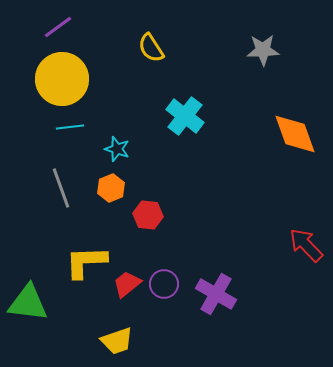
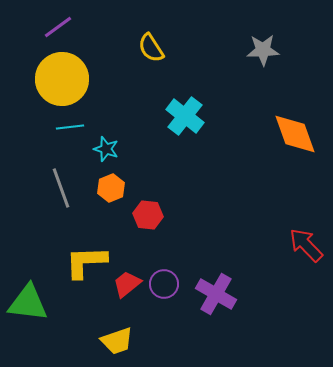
cyan star: moved 11 px left
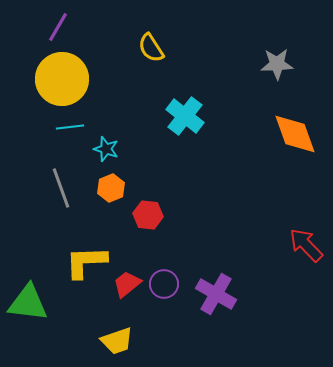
purple line: rotated 24 degrees counterclockwise
gray star: moved 14 px right, 14 px down
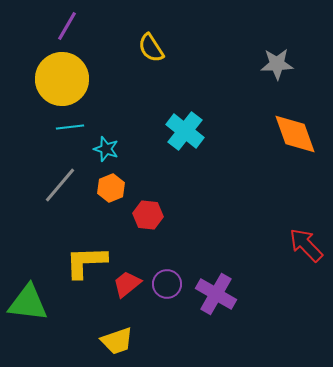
purple line: moved 9 px right, 1 px up
cyan cross: moved 15 px down
gray line: moved 1 px left, 3 px up; rotated 60 degrees clockwise
purple circle: moved 3 px right
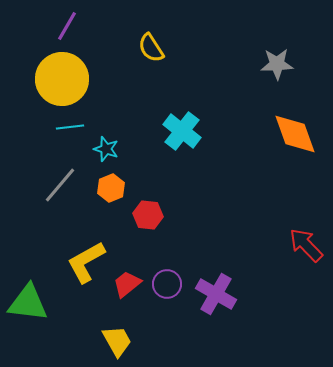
cyan cross: moved 3 px left
yellow L-shape: rotated 27 degrees counterclockwise
yellow trapezoid: rotated 100 degrees counterclockwise
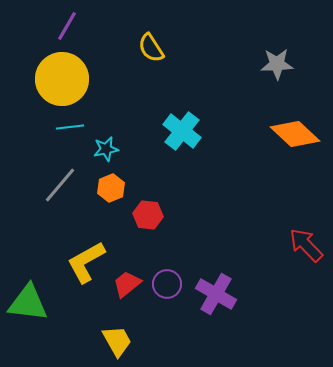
orange diamond: rotated 27 degrees counterclockwise
cyan star: rotated 30 degrees counterclockwise
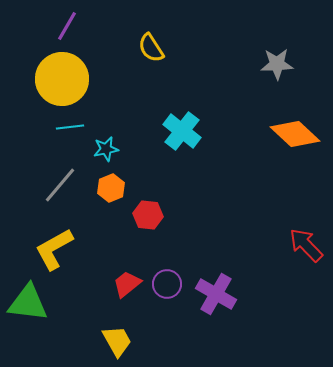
yellow L-shape: moved 32 px left, 13 px up
